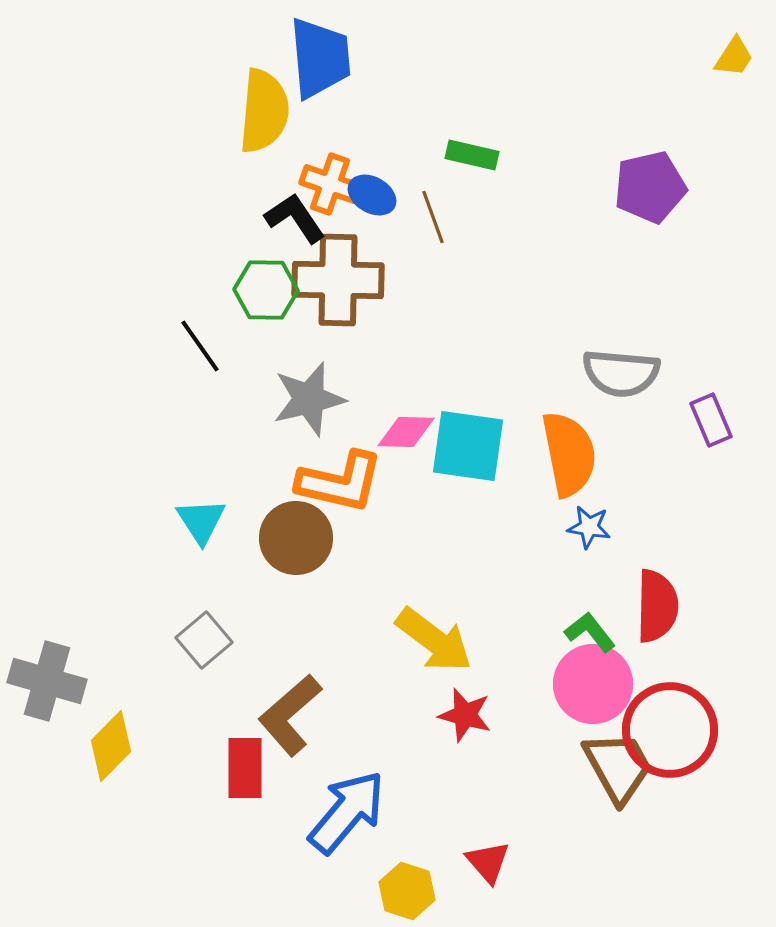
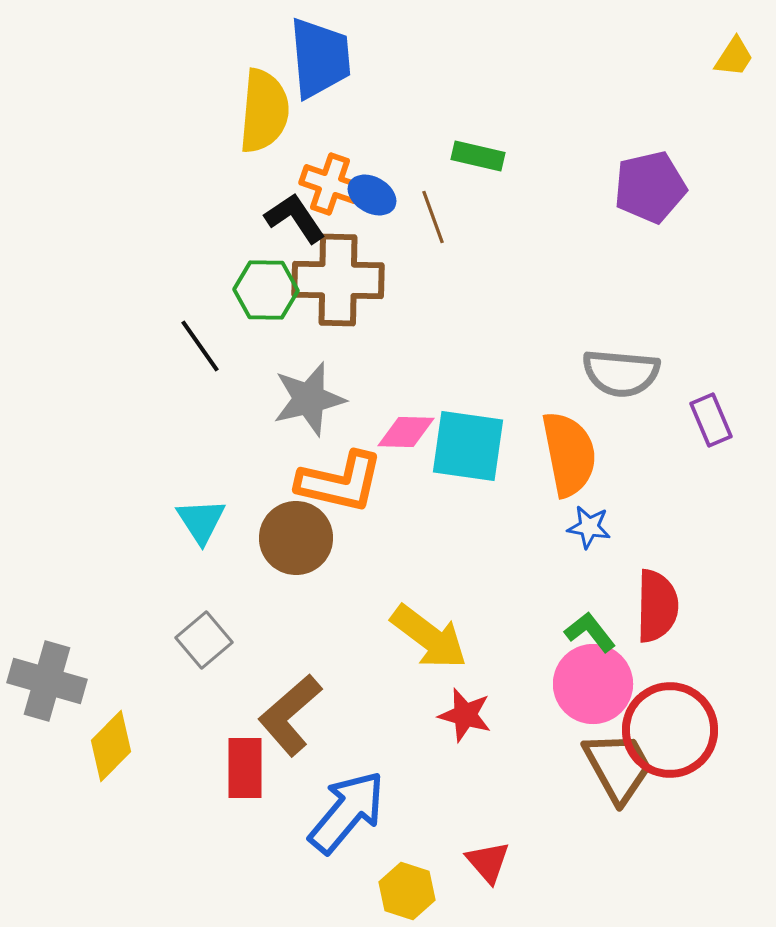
green rectangle: moved 6 px right, 1 px down
yellow arrow: moved 5 px left, 3 px up
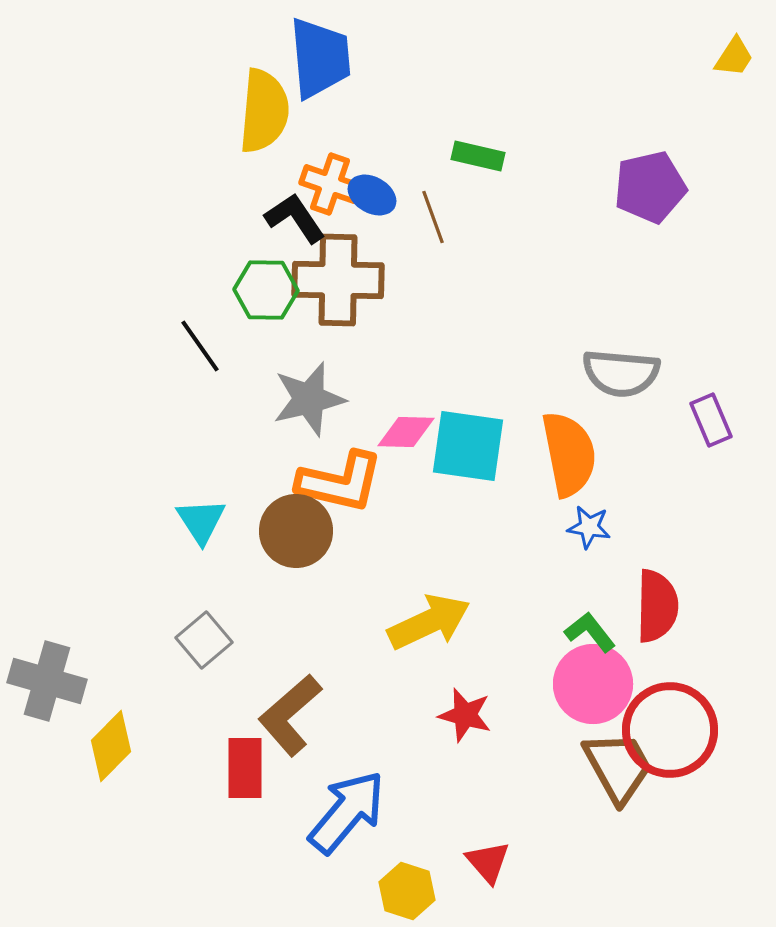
brown circle: moved 7 px up
yellow arrow: moved 15 px up; rotated 62 degrees counterclockwise
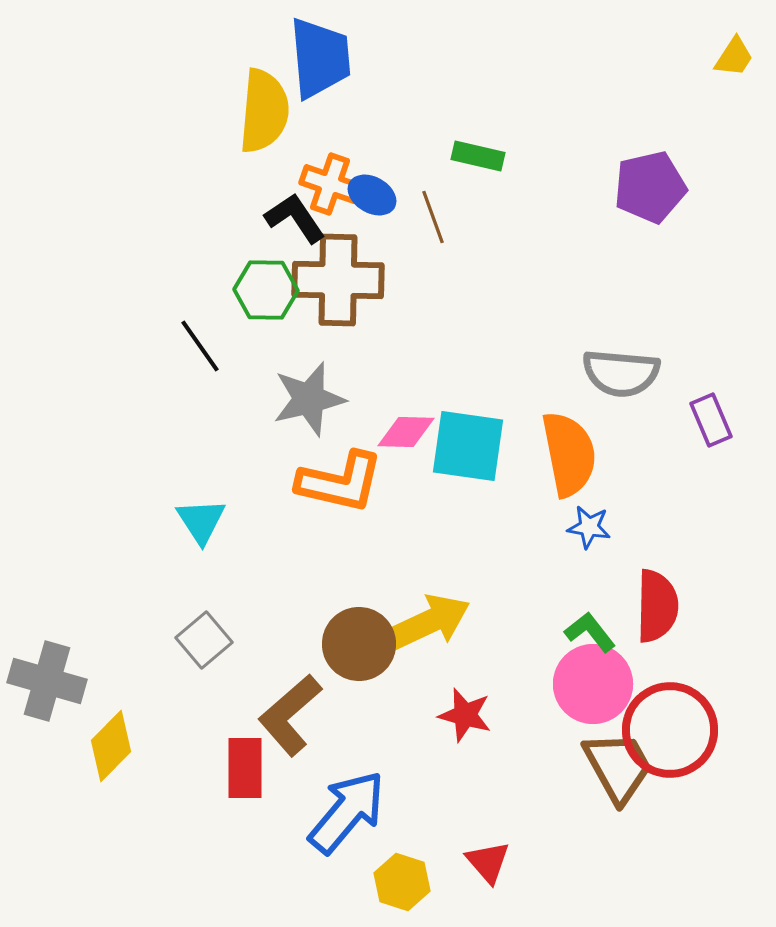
brown circle: moved 63 px right, 113 px down
yellow hexagon: moved 5 px left, 9 px up
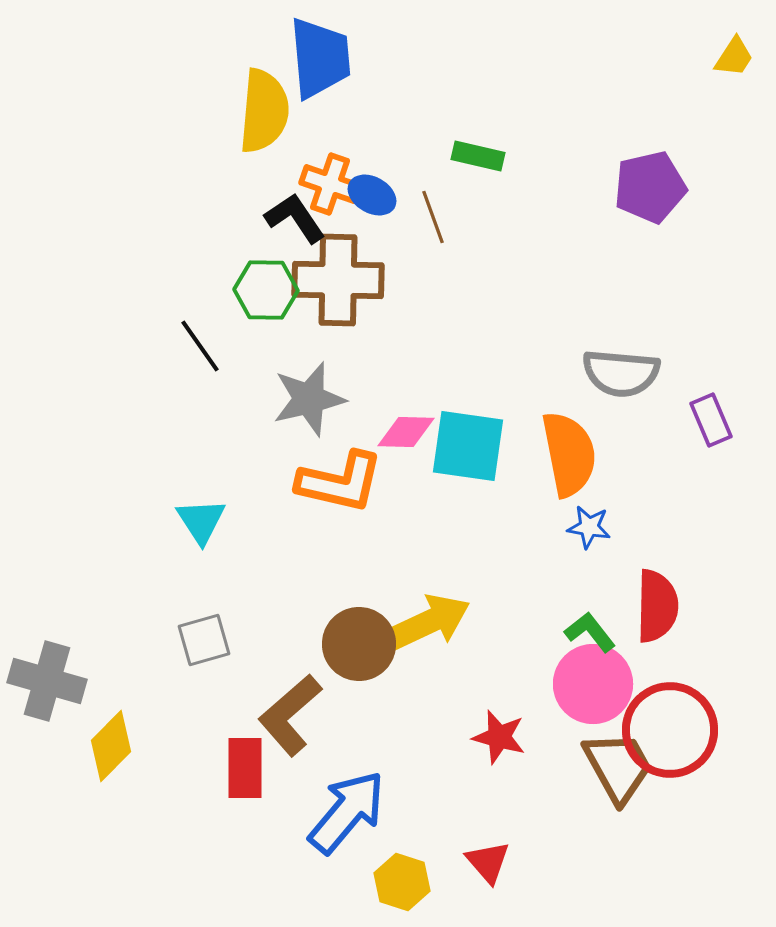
gray square: rotated 24 degrees clockwise
red star: moved 34 px right, 22 px down
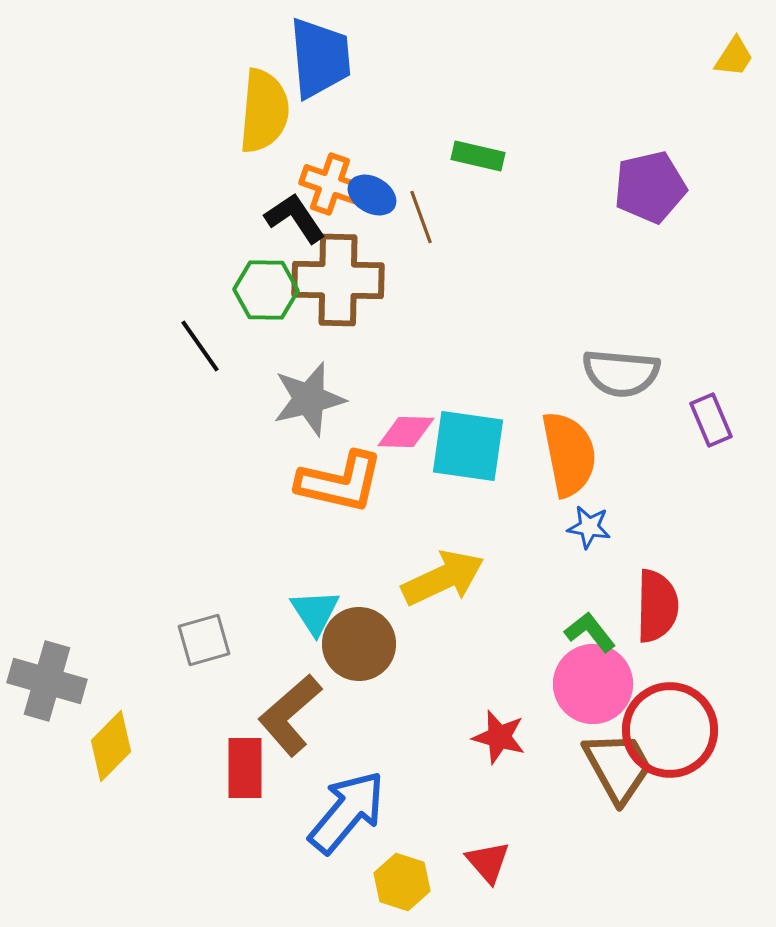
brown line: moved 12 px left
cyan triangle: moved 114 px right, 91 px down
yellow arrow: moved 14 px right, 44 px up
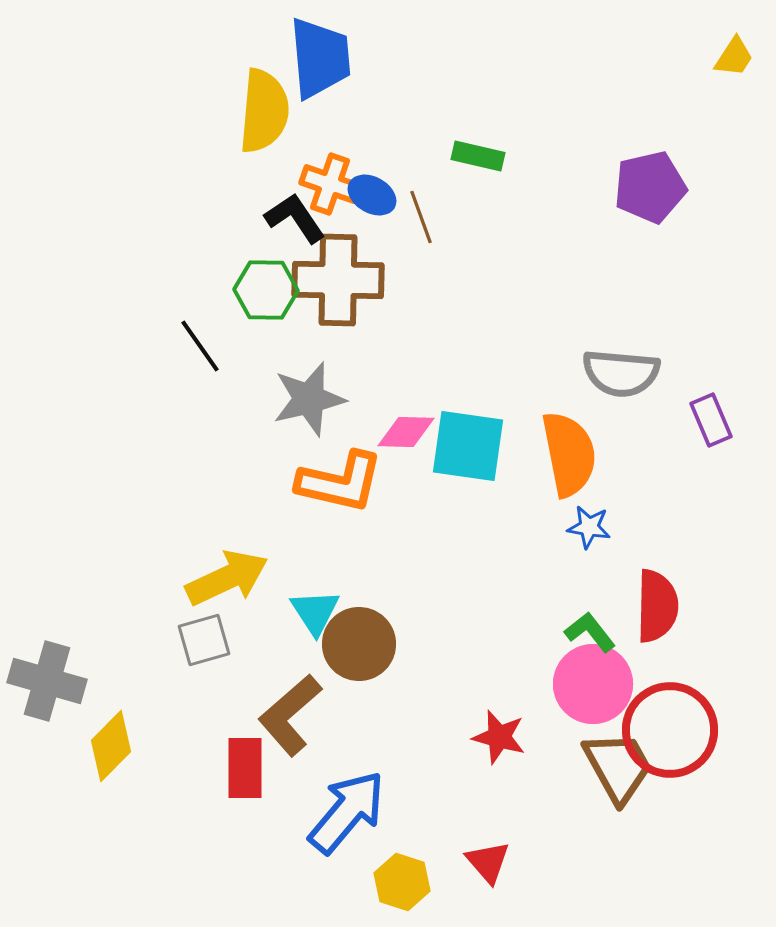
yellow arrow: moved 216 px left
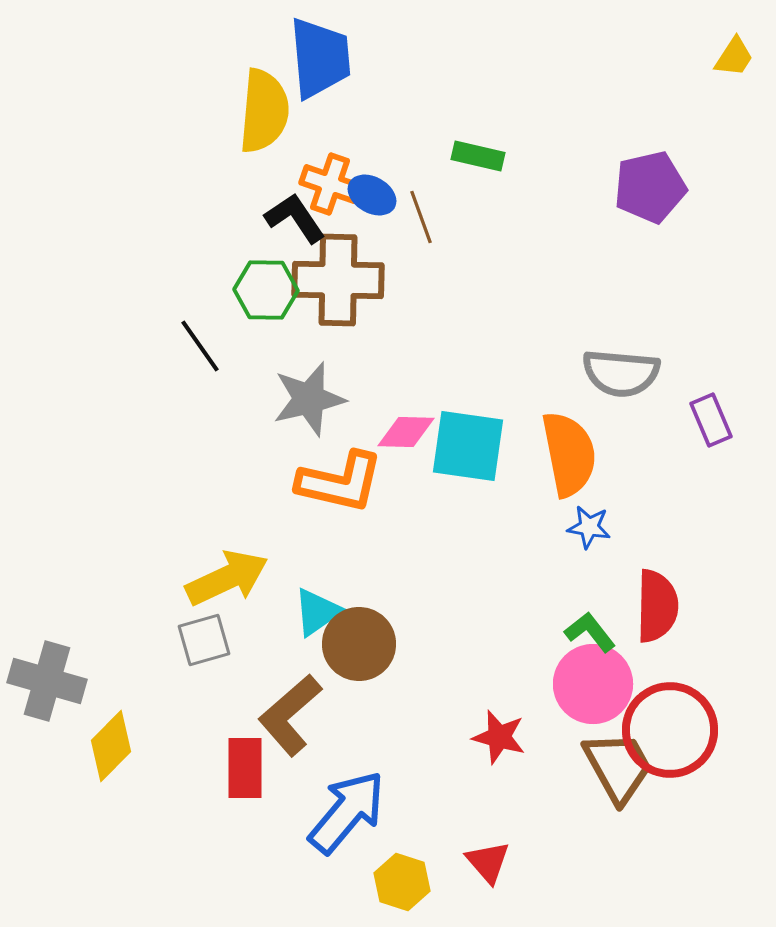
cyan triangle: moved 2 px right; rotated 28 degrees clockwise
